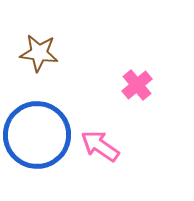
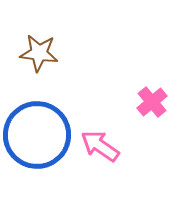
pink cross: moved 15 px right, 17 px down
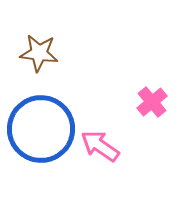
blue circle: moved 4 px right, 6 px up
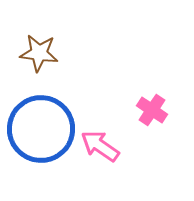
pink cross: moved 8 px down; rotated 16 degrees counterclockwise
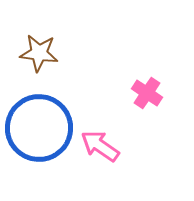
pink cross: moved 5 px left, 17 px up
blue circle: moved 2 px left, 1 px up
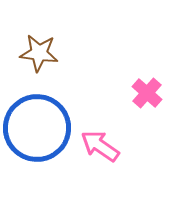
pink cross: rotated 8 degrees clockwise
blue circle: moved 2 px left
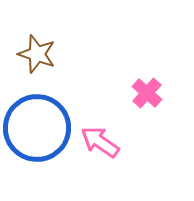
brown star: moved 2 px left, 1 px down; rotated 12 degrees clockwise
pink arrow: moved 4 px up
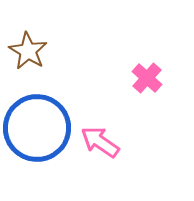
brown star: moved 9 px left, 3 px up; rotated 12 degrees clockwise
pink cross: moved 15 px up
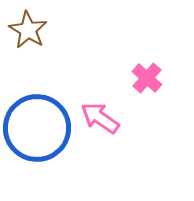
brown star: moved 21 px up
pink arrow: moved 24 px up
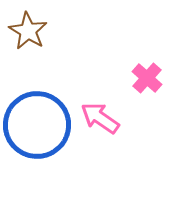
brown star: moved 1 px down
blue circle: moved 3 px up
